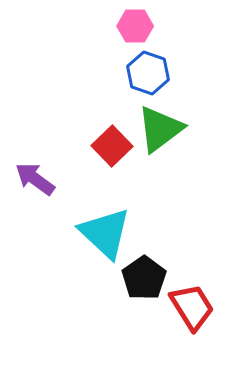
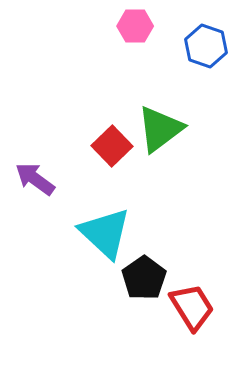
blue hexagon: moved 58 px right, 27 px up
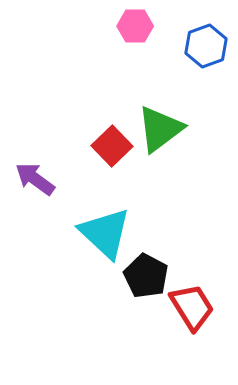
blue hexagon: rotated 21 degrees clockwise
black pentagon: moved 2 px right, 2 px up; rotated 9 degrees counterclockwise
